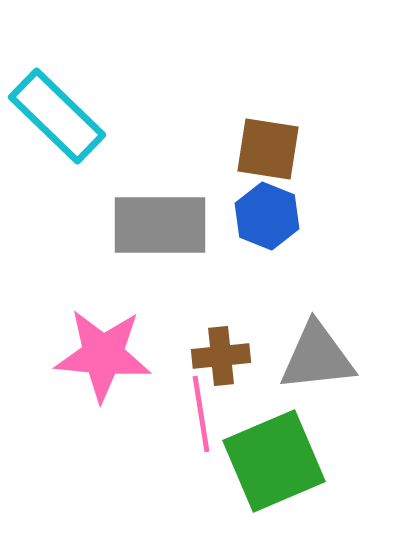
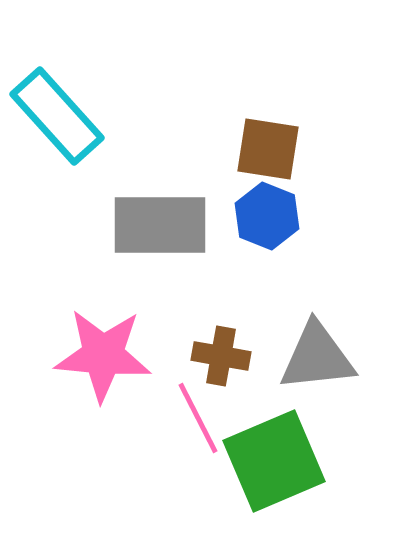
cyan rectangle: rotated 4 degrees clockwise
brown cross: rotated 16 degrees clockwise
pink line: moved 3 px left, 4 px down; rotated 18 degrees counterclockwise
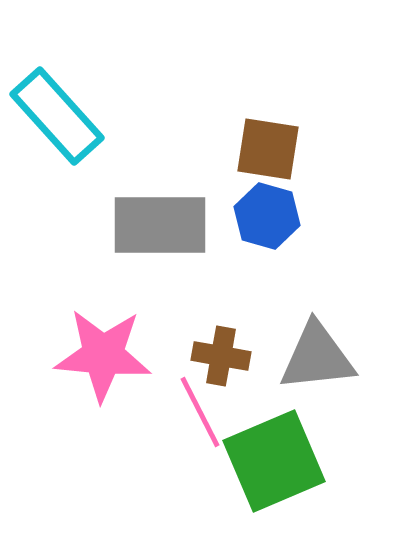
blue hexagon: rotated 6 degrees counterclockwise
pink line: moved 2 px right, 6 px up
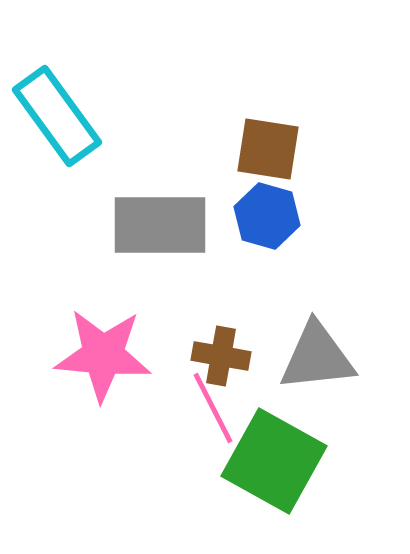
cyan rectangle: rotated 6 degrees clockwise
pink line: moved 13 px right, 4 px up
green square: rotated 38 degrees counterclockwise
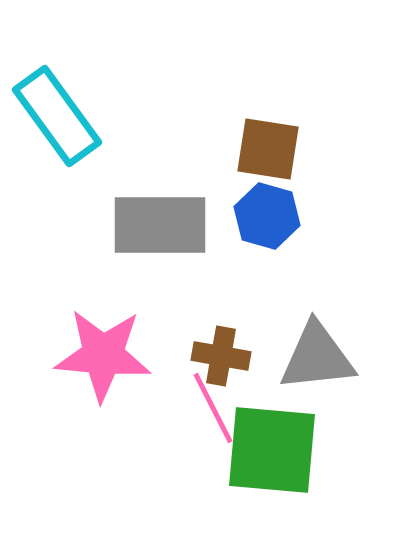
green square: moved 2 px left, 11 px up; rotated 24 degrees counterclockwise
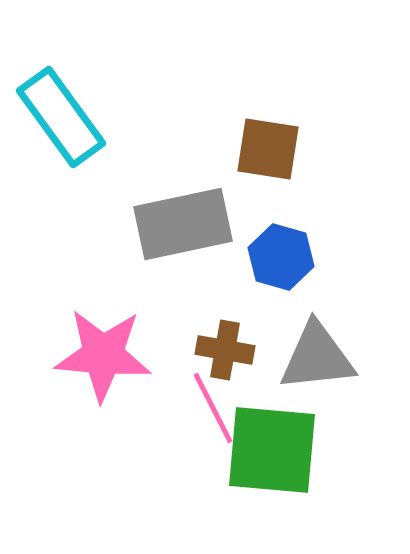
cyan rectangle: moved 4 px right, 1 px down
blue hexagon: moved 14 px right, 41 px down
gray rectangle: moved 23 px right, 1 px up; rotated 12 degrees counterclockwise
brown cross: moved 4 px right, 6 px up
